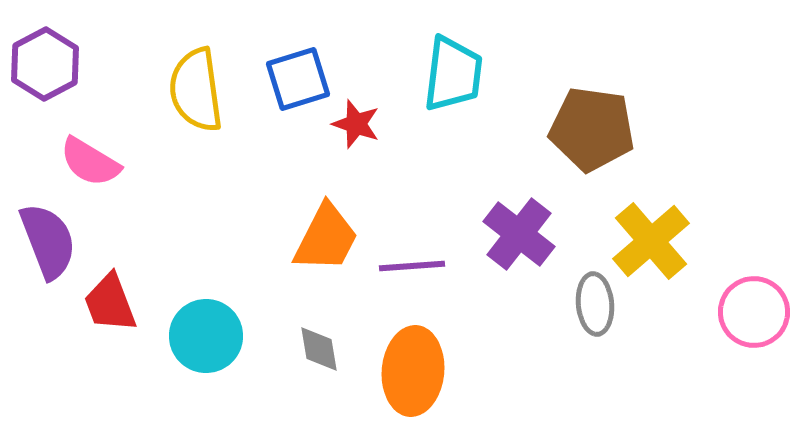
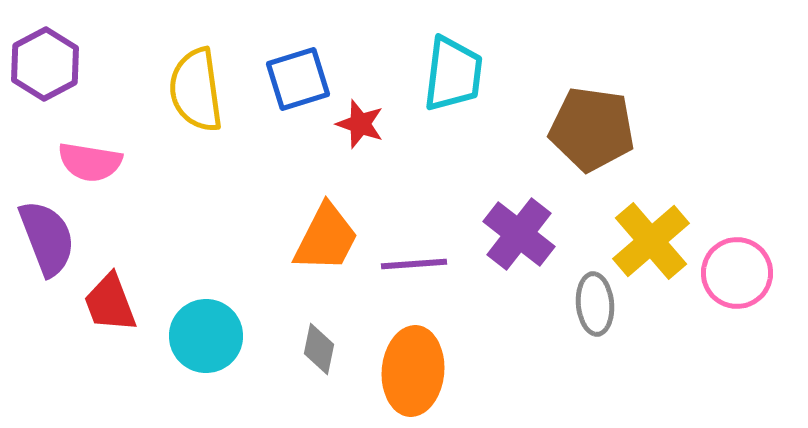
red star: moved 4 px right
pink semicircle: rotated 22 degrees counterclockwise
purple semicircle: moved 1 px left, 3 px up
purple line: moved 2 px right, 2 px up
pink circle: moved 17 px left, 39 px up
gray diamond: rotated 21 degrees clockwise
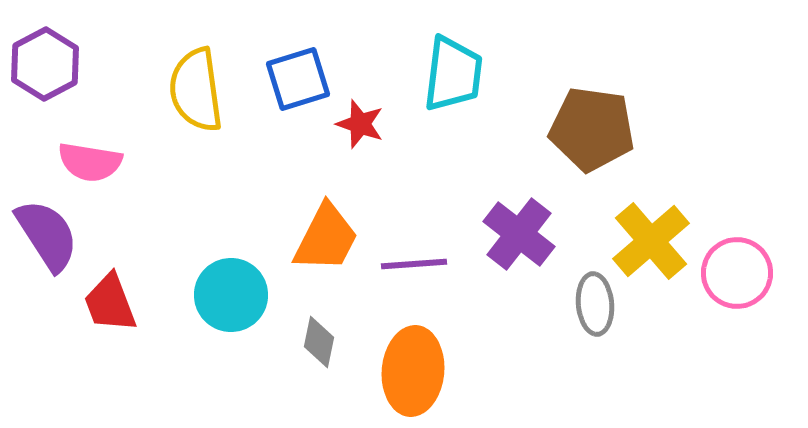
purple semicircle: moved 3 px up; rotated 12 degrees counterclockwise
cyan circle: moved 25 px right, 41 px up
gray diamond: moved 7 px up
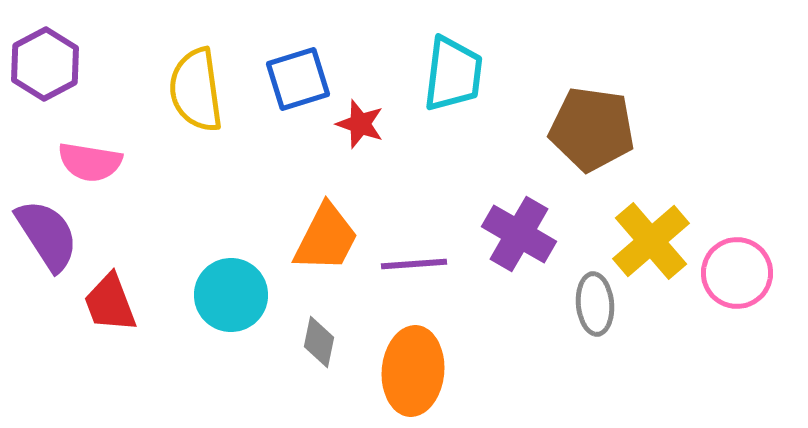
purple cross: rotated 8 degrees counterclockwise
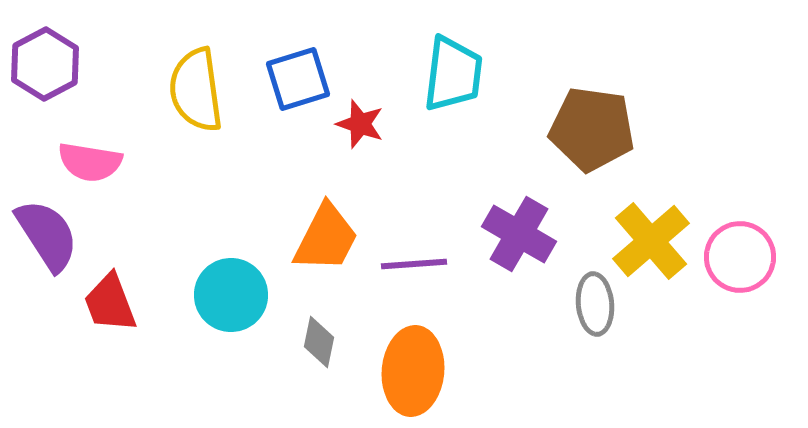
pink circle: moved 3 px right, 16 px up
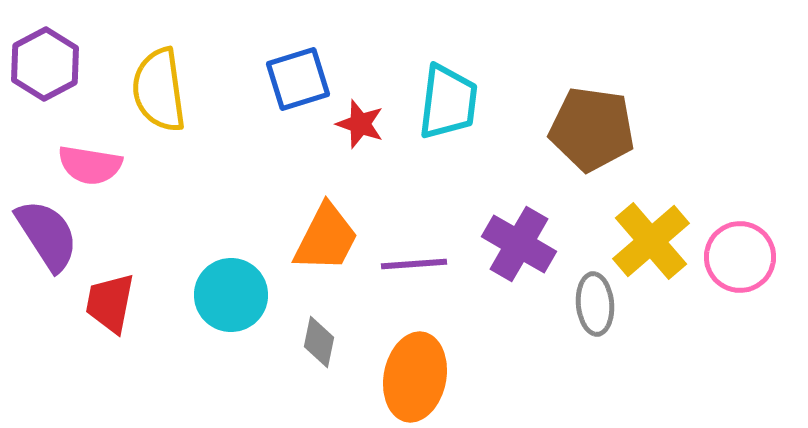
cyan trapezoid: moved 5 px left, 28 px down
yellow semicircle: moved 37 px left
pink semicircle: moved 3 px down
purple cross: moved 10 px down
red trapezoid: rotated 32 degrees clockwise
orange ellipse: moved 2 px right, 6 px down; rotated 6 degrees clockwise
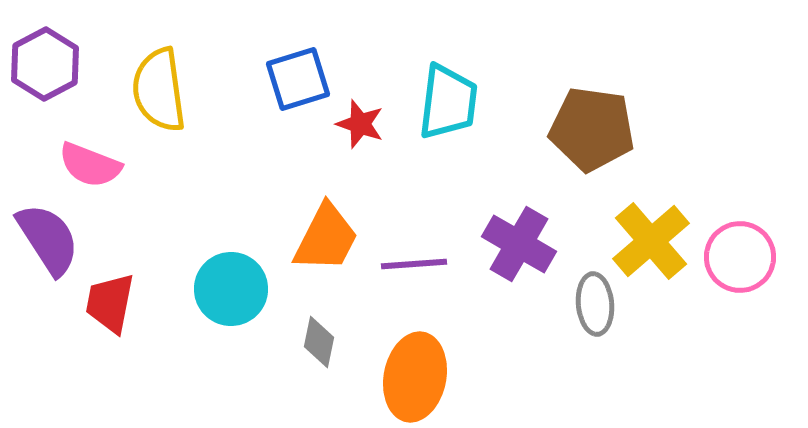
pink semicircle: rotated 12 degrees clockwise
purple semicircle: moved 1 px right, 4 px down
cyan circle: moved 6 px up
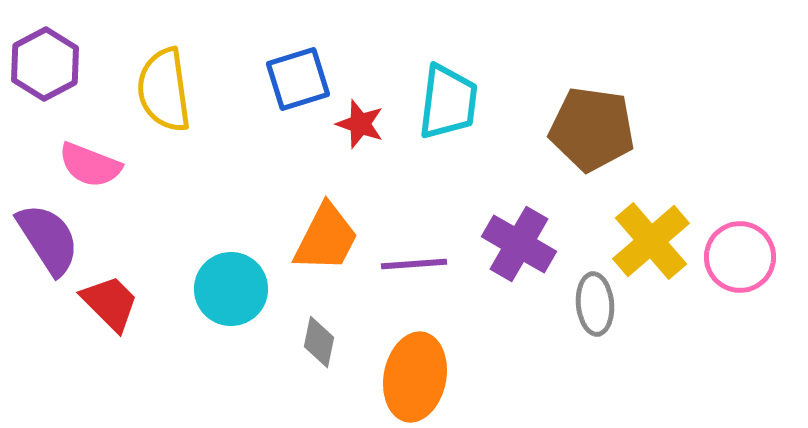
yellow semicircle: moved 5 px right
red trapezoid: rotated 124 degrees clockwise
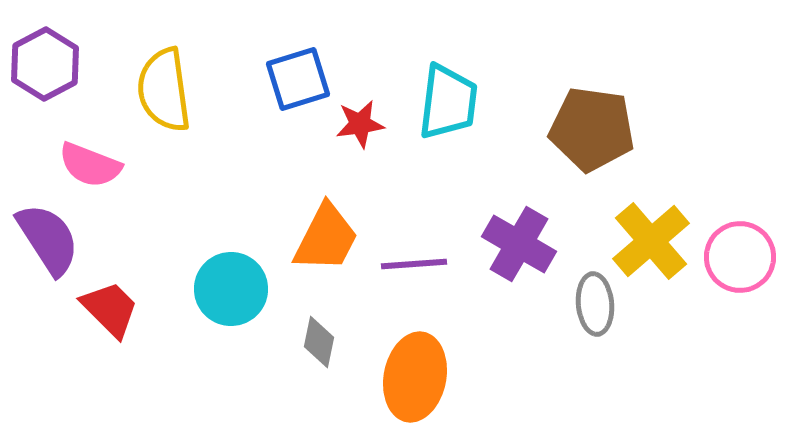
red star: rotated 27 degrees counterclockwise
red trapezoid: moved 6 px down
